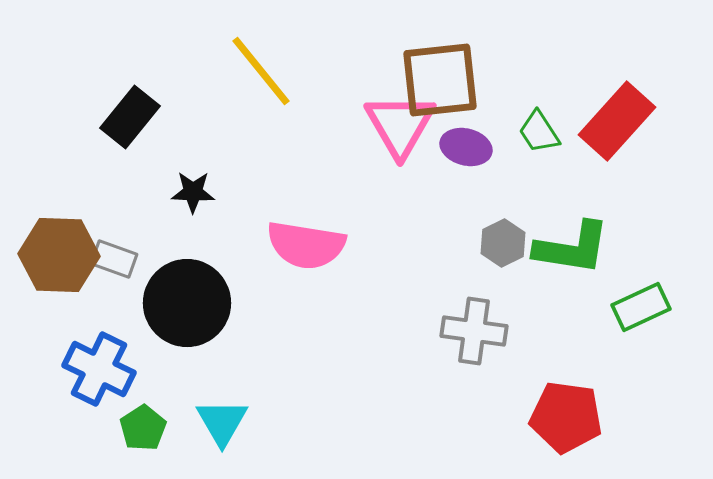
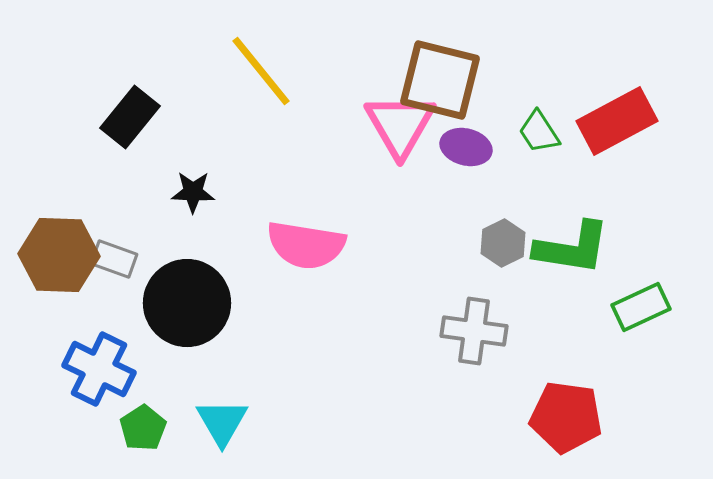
brown square: rotated 20 degrees clockwise
red rectangle: rotated 20 degrees clockwise
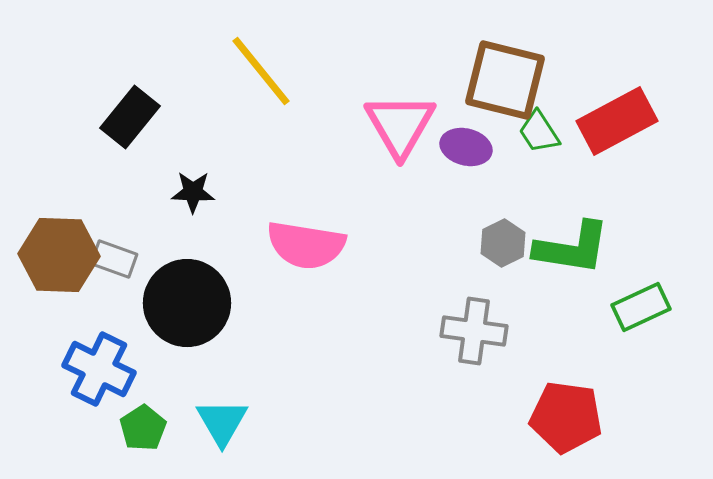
brown square: moved 65 px right
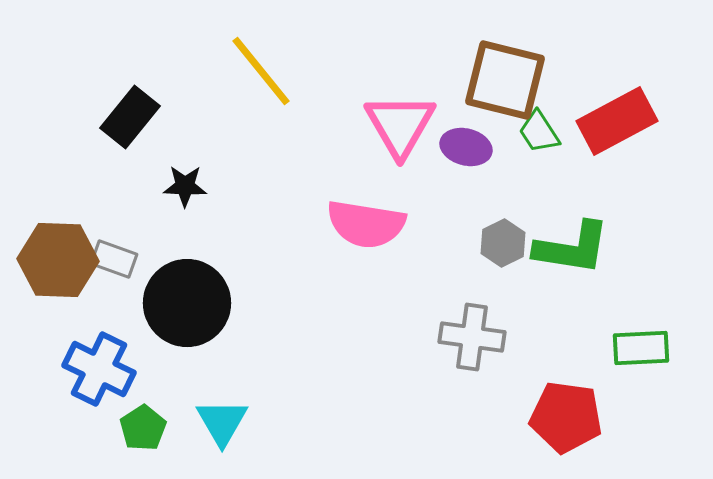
black star: moved 8 px left, 6 px up
pink semicircle: moved 60 px right, 21 px up
brown hexagon: moved 1 px left, 5 px down
green rectangle: moved 41 px down; rotated 22 degrees clockwise
gray cross: moved 2 px left, 6 px down
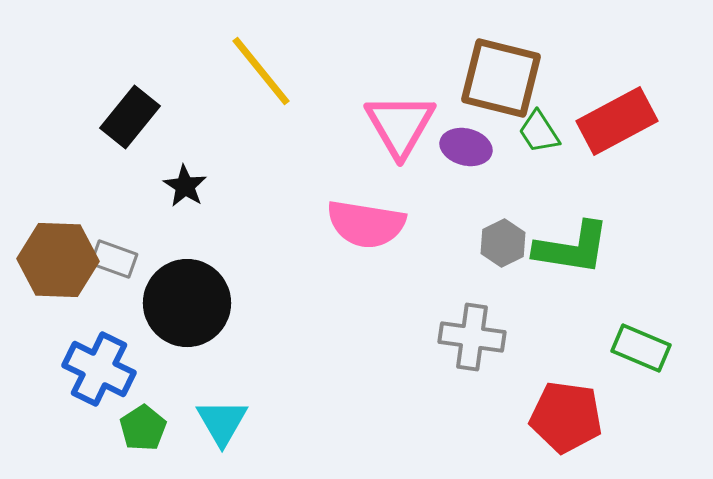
brown square: moved 4 px left, 2 px up
black star: rotated 30 degrees clockwise
green rectangle: rotated 26 degrees clockwise
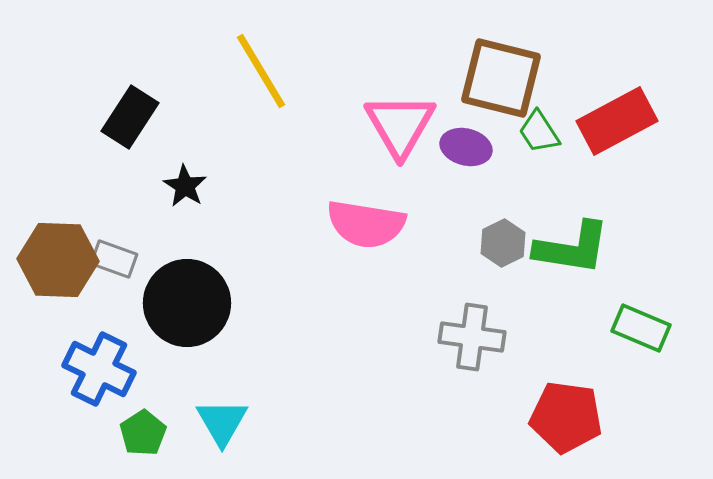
yellow line: rotated 8 degrees clockwise
black rectangle: rotated 6 degrees counterclockwise
green rectangle: moved 20 px up
green pentagon: moved 5 px down
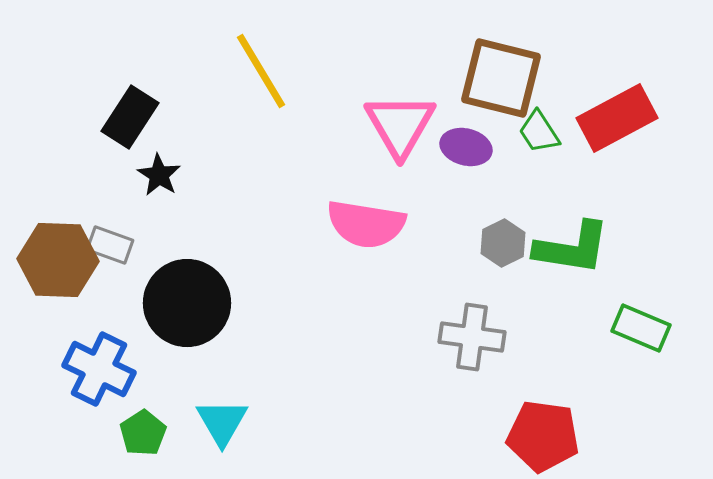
red rectangle: moved 3 px up
black star: moved 26 px left, 11 px up
gray rectangle: moved 4 px left, 14 px up
red pentagon: moved 23 px left, 19 px down
